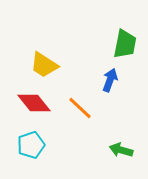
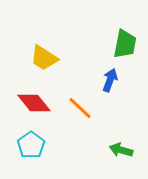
yellow trapezoid: moved 7 px up
cyan pentagon: rotated 16 degrees counterclockwise
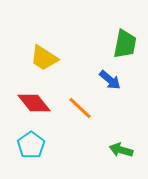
blue arrow: rotated 110 degrees clockwise
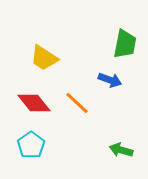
blue arrow: rotated 20 degrees counterclockwise
orange line: moved 3 px left, 5 px up
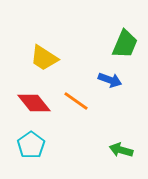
green trapezoid: rotated 12 degrees clockwise
orange line: moved 1 px left, 2 px up; rotated 8 degrees counterclockwise
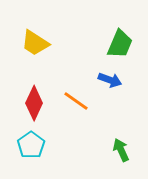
green trapezoid: moved 5 px left
yellow trapezoid: moved 9 px left, 15 px up
red diamond: rotated 64 degrees clockwise
green arrow: rotated 50 degrees clockwise
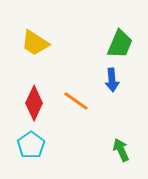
blue arrow: moved 2 px right; rotated 65 degrees clockwise
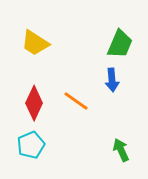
cyan pentagon: rotated 12 degrees clockwise
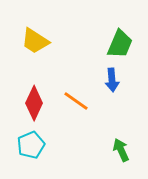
yellow trapezoid: moved 2 px up
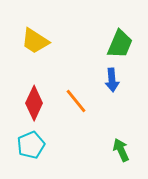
orange line: rotated 16 degrees clockwise
